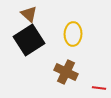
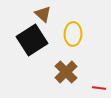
brown triangle: moved 14 px right
black square: moved 3 px right
brown cross: rotated 20 degrees clockwise
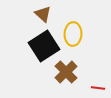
black square: moved 12 px right, 6 px down
red line: moved 1 px left
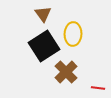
brown triangle: rotated 12 degrees clockwise
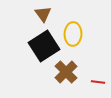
red line: moved 6 px up
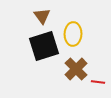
brown triangle: moved 1 px left, 2 px down
black square: rotated 16 degrees clockwise
brown cross: moved 10 px right, 3 px up
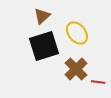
brown triangle: rotated 24 degrees clockwise
yellow ellipse: moved 4 px right, 1 px up; rotated 40 degrees counterclockwise
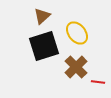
brown cross: moved 2 px up
